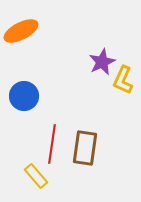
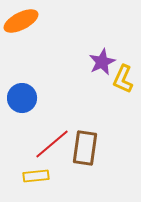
orange ellipse: moved 10 px up
yellow L-shape: moved 1 px up
blue circle: moved 2 px left, 2 px down
red line: rotated 42 degrees clockwise
yellow rectangle: rotated 55 degrees counterclockwise
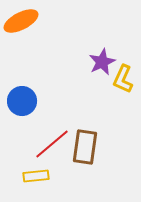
blue circle: moved 3 px down
brown rectangle: moved 1 px up
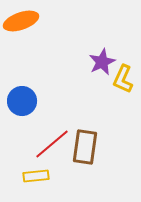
orange ellipse: rotated 8 degrees clockwise
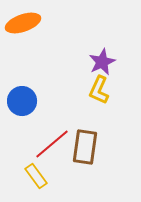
orange ellipse: moved 2 px right, 2 px down
yellow L-shape: moved 24 px left, 11 px down
yellow rectangle: rotated 60 degrees clockwise
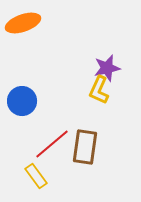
purple star: moved 5 px right, 6 px down; rotated 12 degrees clockwise
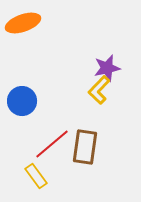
yellow L-shape: rotated 20 degrees clockwise
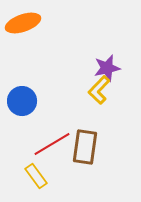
red line: rotated 9 degrees clockwise
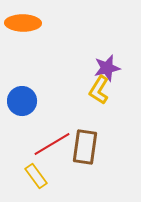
orange ellipse: rotated 20 degrees clockwise
yellow L-shape: rotated 12 degrees counterclockwise
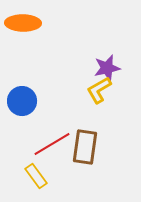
yellow L-shape: rotated 28 degrees clockwise
